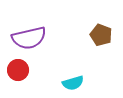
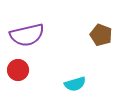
purple semicircle: moved 2 px left, 3 px up
cyan semicircle: moved 2 px right, 1 px down
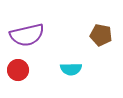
brown pentagon: rotated 10 degrees counterclockwise
cyan semicircle: moved 4 px left, 15 px up; rotated 15 degrees clockwise
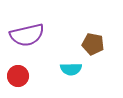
brown pentagon: moved 8 px left, 9 px down
red circle: moved 6 px down
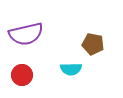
purple semicircle: moved 1 px left, 1 px up
red circle: moved 4 px right, 1 px up
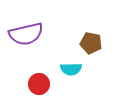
brown pentagon: moved 2 px left, 1 px up
red circle: moved 17 px right, 9 px down
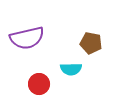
purple semicircle: moved 1 px right, 4 px down
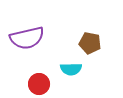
brown pentagon: moved 1 px left
